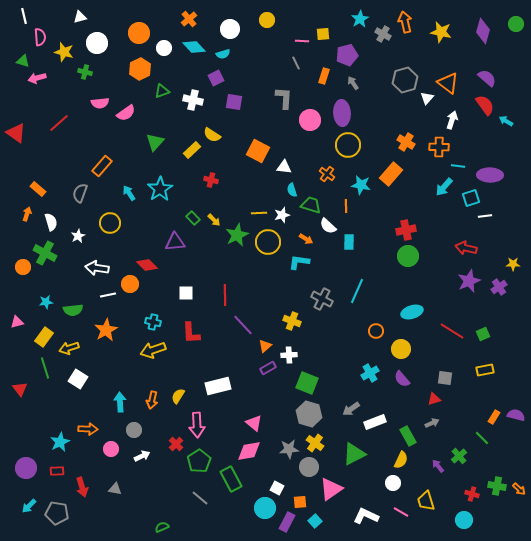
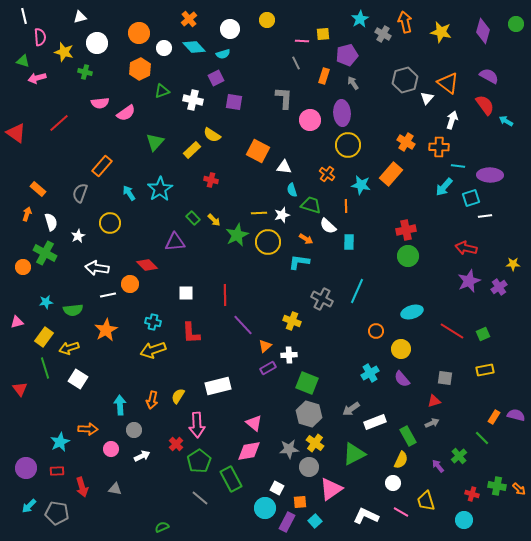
purple semicircle at (487, 78): moved 2 px right, 2 px up; rotated 12 degrees counterclockwise
red triangle at (434, 399): moved 2 px down
cyan arrow at (120, 402): moved 3 px down
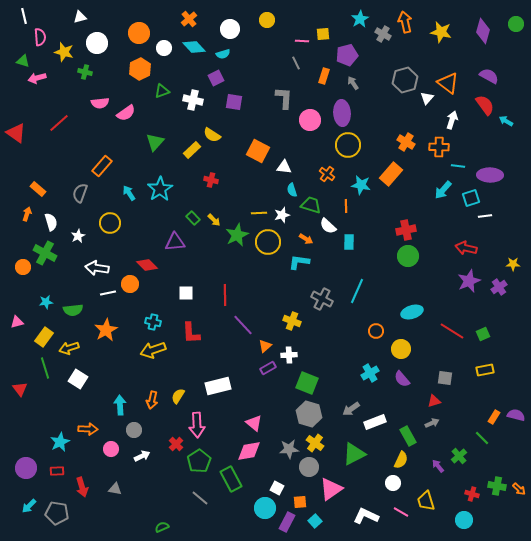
cyan arrow at (444, 187): moved 1 px left, 3 px down
white line at (108, 295): moved 2 px up
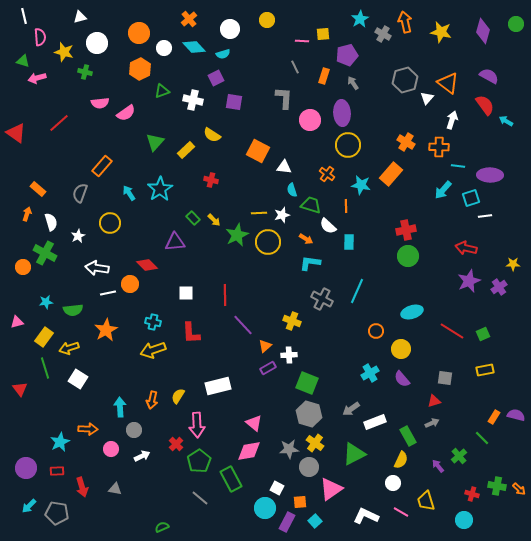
gray line at (296, 63): moved 1 px left, 4 px down
yellow rectangle at (192, 150): moved 6 px left
cyan L-shape at (299, 262): moved 11 px right, 1 px down
cyan arrow at (120, 405): moved 2 px down
